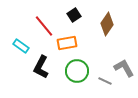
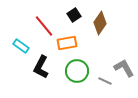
brown diamond: moved 7 px left, 1 px up
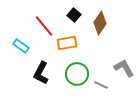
black square: rotated 16 degrees counterclockwise
black L-shape: moved 6 px down
green circle: moved 3 px down
gray line: moved 4 px left, 4 px down
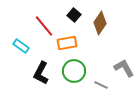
green circle: moved 3 px left, 3 px up
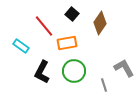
black square: moved 2 px left, 1 px up
black L-shape: moved 1 px right, 1 px up
gray line: moved 3 px right; rotated 48 degrees clockwise
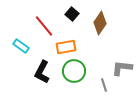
orange rectangle: moved 1 px left, 4 px down
gray L-shape: moved 2 px left; rotated 55 degrees counterclockwise
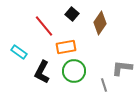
cyan rectangle: moved 2 px left, 6 px down
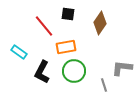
black square: moved 4 px left; rotated 32 degrees counterclockwise
